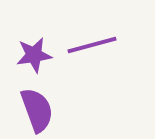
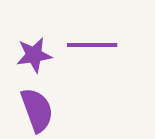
purple line: rotated 15 degrees clockwise
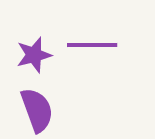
purple star: rotated 6 degrees counterclockwise
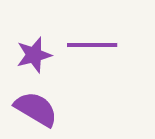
purple semicircle: moved 1 px left, 1 px up; rotated 39 degrees counterclockwise
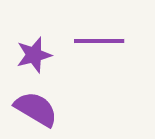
purple line: moved 7 px right, 4 px up
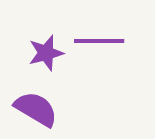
purple star: moved 12 px right, 2 px up
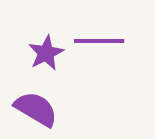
purple star: rotated 12 degrees counterclockwise
